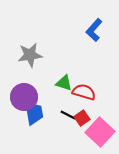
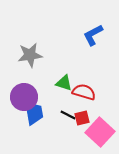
blue L-shape: moved 1 px left, 5 px down; rotated 20 degrees clockwise
red square: rotated 21 degrees clockwise
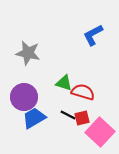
gray star: moved 2 px left, 2 px up; rotated 20 degrees clockwise
red semicircle: moved 1 px left
blue trapezoid: moved 5 px down; rotated 110 degrees counterclockwise
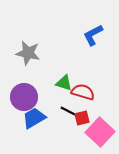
black line: moved 4 px up
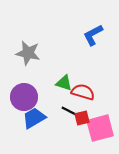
black line: moved 1 px right
pink square: moved 4 px up; rotated 32 degrees clockwise
